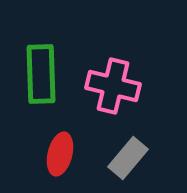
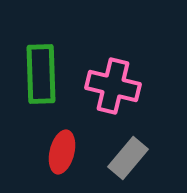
red ellipse: moved 2 px right, 2 px up
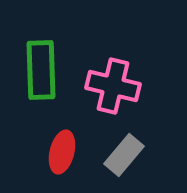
green rectangle: moved 4 px up
gray rectangle: moved 4 px left, 3 px up
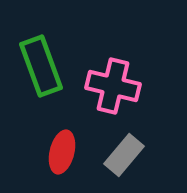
green rectangle: moved 4 px up; rotated 18 degrees counterclockwise
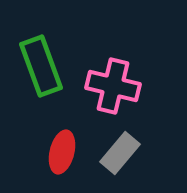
gray rectangle: moved 4 px left, 2 px up
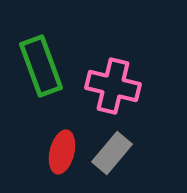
gray rectangle: moved 8 px left
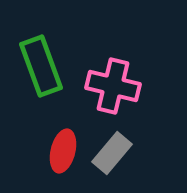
red ellipse: moved 1 px right, 1 px up
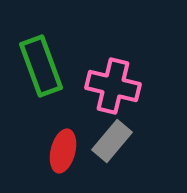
gray rectangle: moved 12 px up
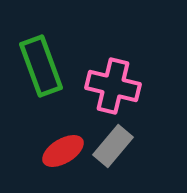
gray rectangle: moved 1 px right, 5 px down
red ellipse: rotated 45 degrees clockwise
